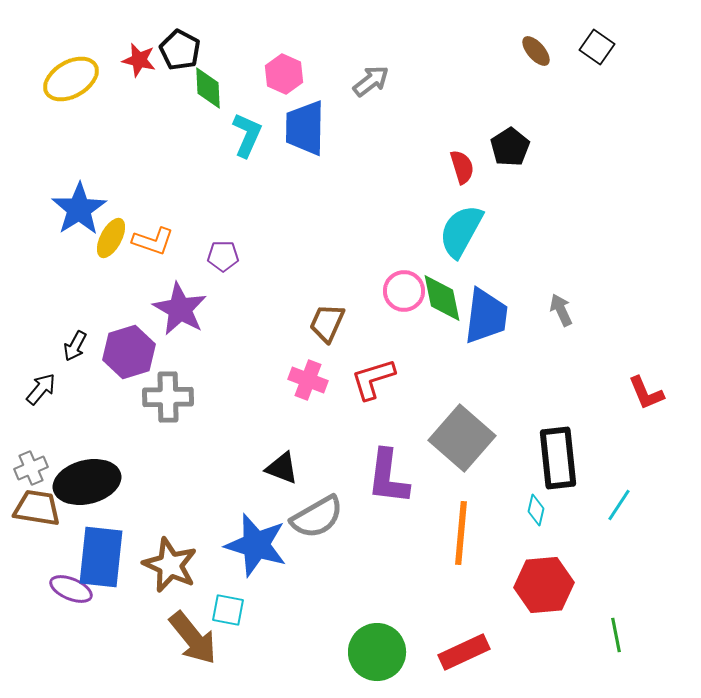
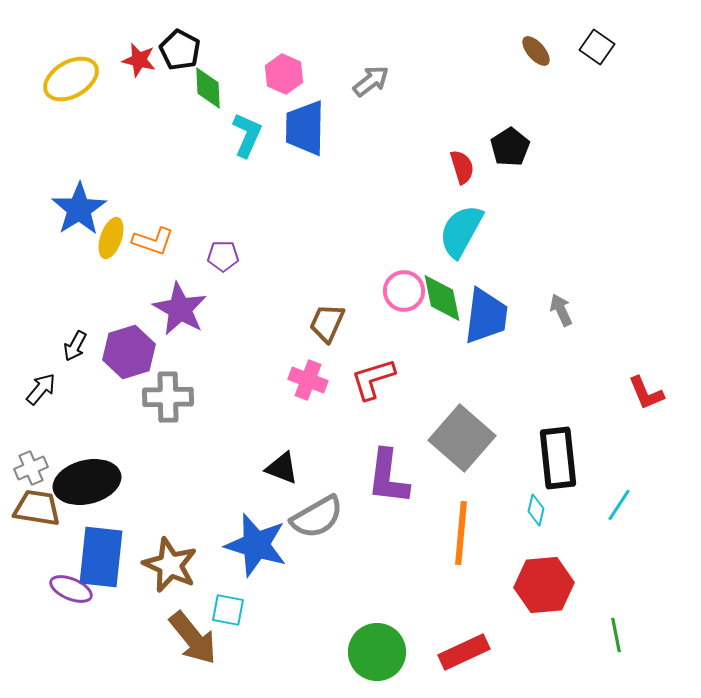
yellow ellipse at (111, 238): rotated 9 degrees counterclockwise
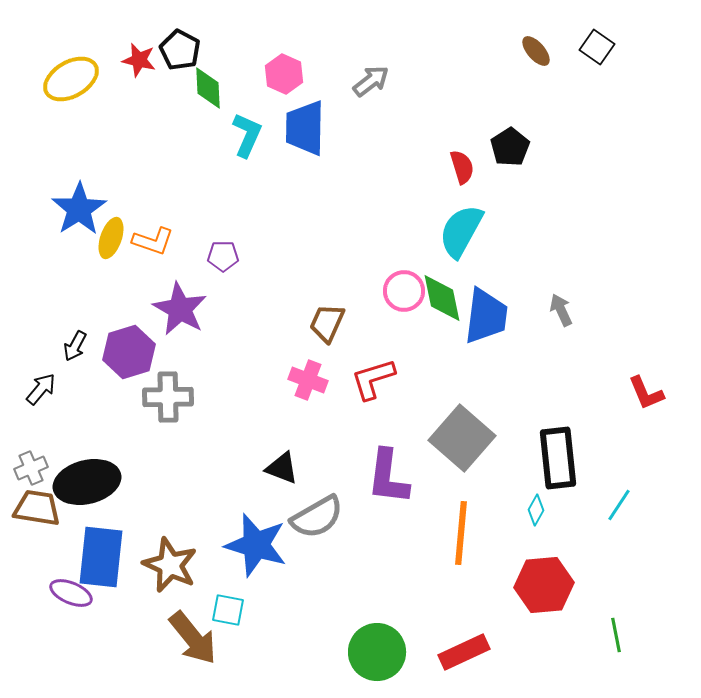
cyan diamond at (536, 510): rotated 16 degrees clockwise
purple ellipse at (71, 589): moved 4 px down
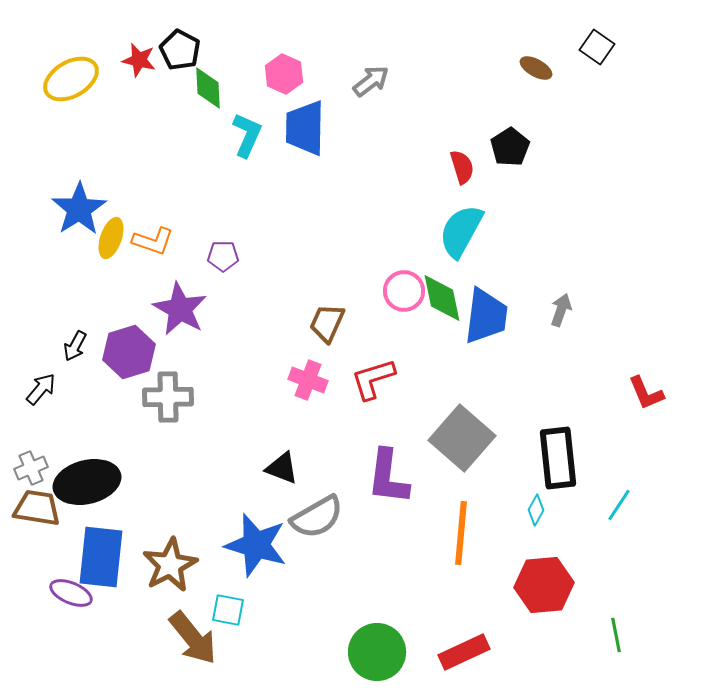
brown ellipse at (536, 51): moved 17 px down; rotated 20 degrees counterclockwise
gray arrow at (561, 310): rotated 44 degrees clockwise
brown star at (170, 565): rotated 20 degrees clockwise
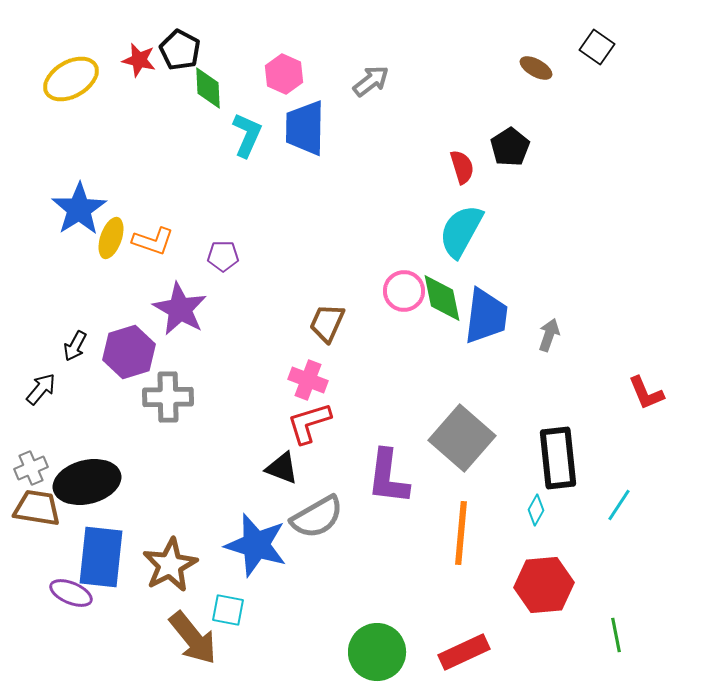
gray arrow at (561, 310): moved 12 px left, 25 px down
red L-shape at (373, 379): moved 64 px left, 44 px down
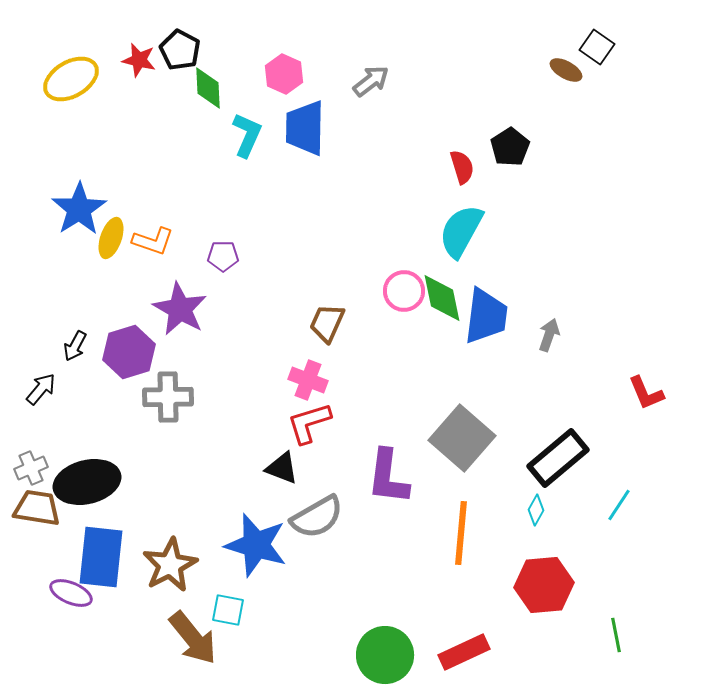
brown ellipse at (536, 68): moved 30 px right, 2 px down
black rectangle at (558, 458): rotated 56 degrees clockwise
green circle at (377, 652): moved 8 px right, 3 px down
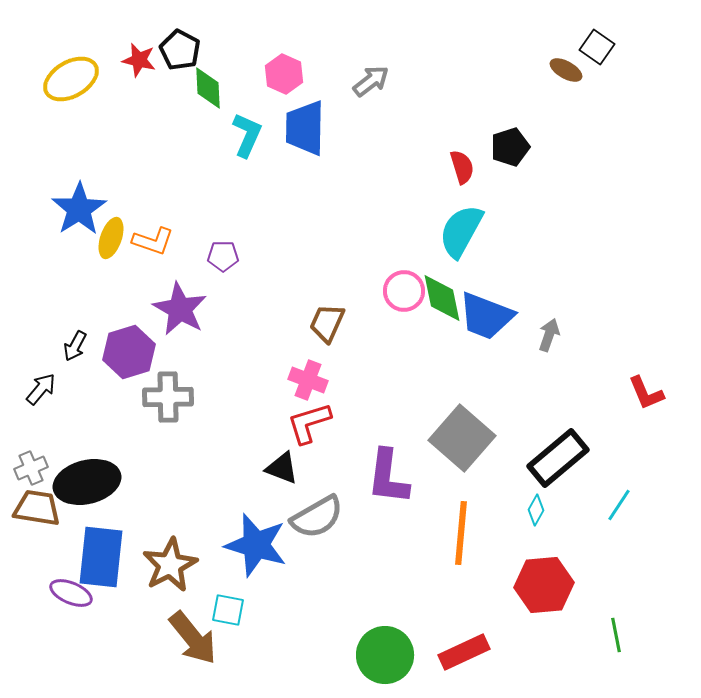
black pentagon at (510, 147): rotated 15 degrees clockwise
blue trapezoid at (486, 316): rotated 104 degrees clockwise
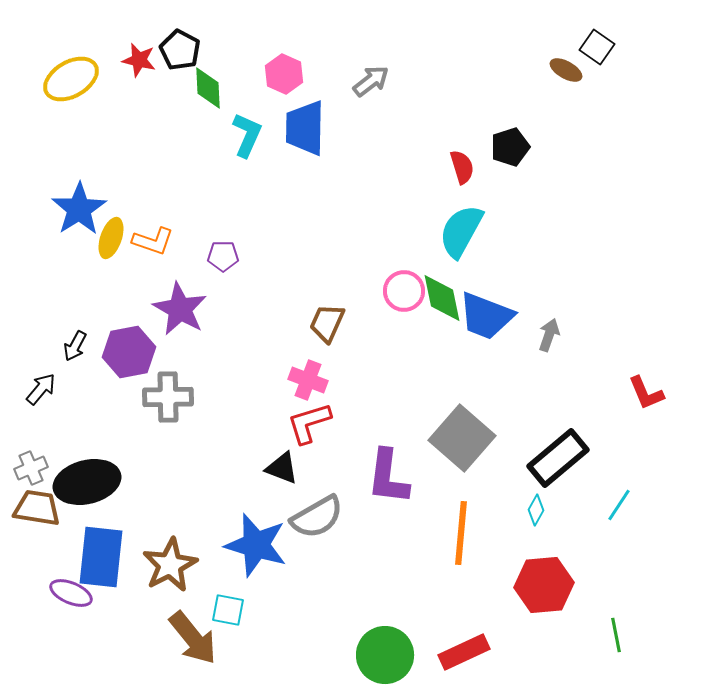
purple hexagon at (129, 352): rotated 6 degrees clockwise
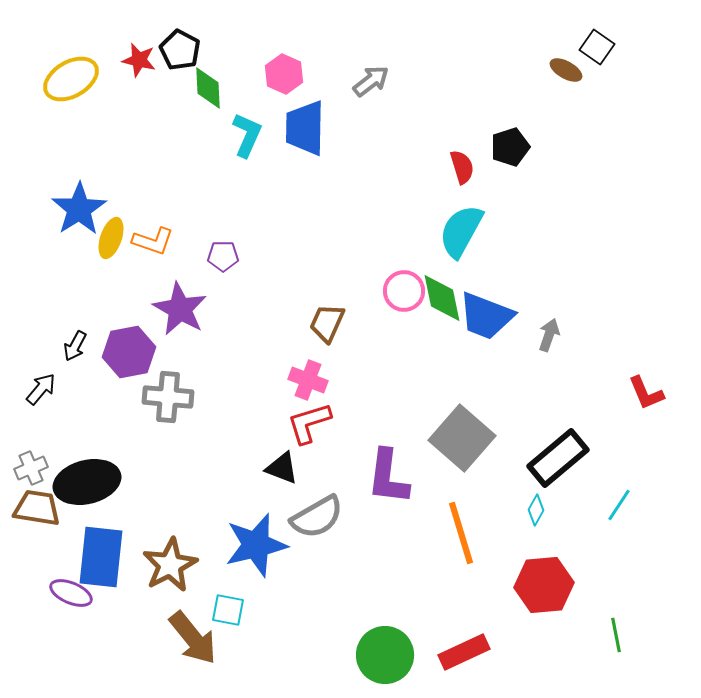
gray cross at (168, 397): rotated 6 degrees clockwise
orange line at (461, 533): rotated 22 degrees counterclockwise
blue star at (256, 545): rotated 30 degrees counterclockwise
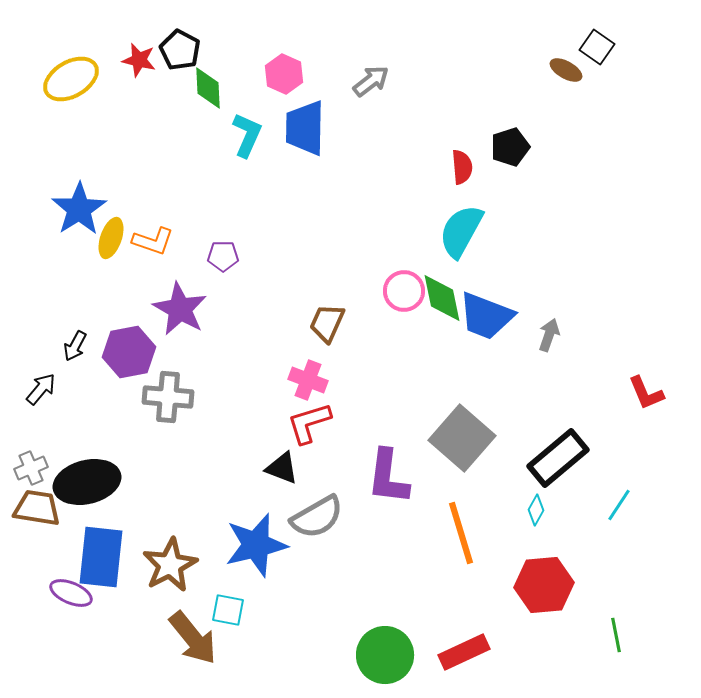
red semicircle at (462, 167): rotated 12 degrees clockwise
